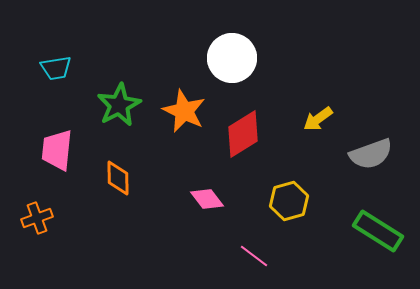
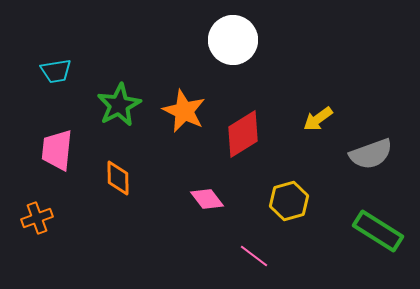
white circle: moved 1 px right, 18 px up
cyan trapezoid: moved 3 px down
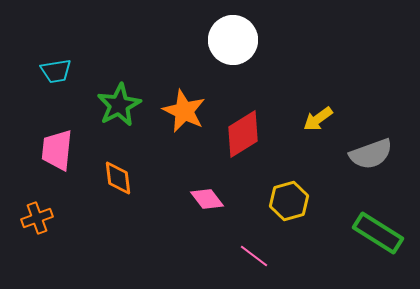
orange diamond: rotated 6 degrees counterclockwise
green rectangle: moved 2 px down
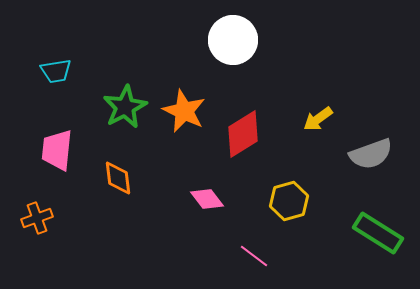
green star: moved 6 px right, 2 px down
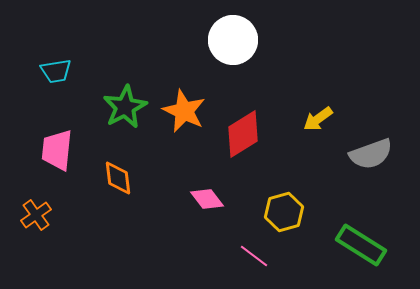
yellow hexagon: moved 5 px left, 11 px down
orange cross: moved 1 px left, 3 px up; rotated 16 degrees counterclockwise
green rectangle: moved 17 px left, 12 px down
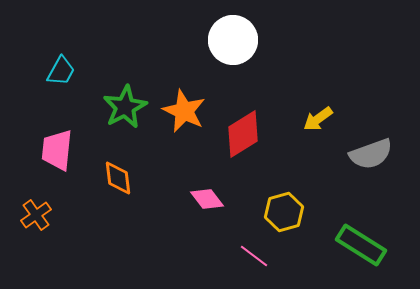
cyan trapezoid: moved 5 px right; rotated 52 degrees counterclockwise
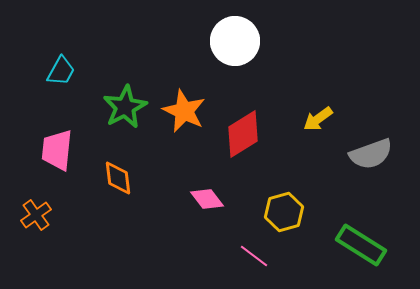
white circle: moved 2 px right, 1 px down
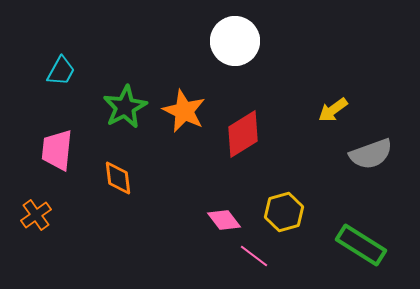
yellow arrow: moved 15 px right, 9 px up
pink diamond: moved 17 px right, 21 px down
